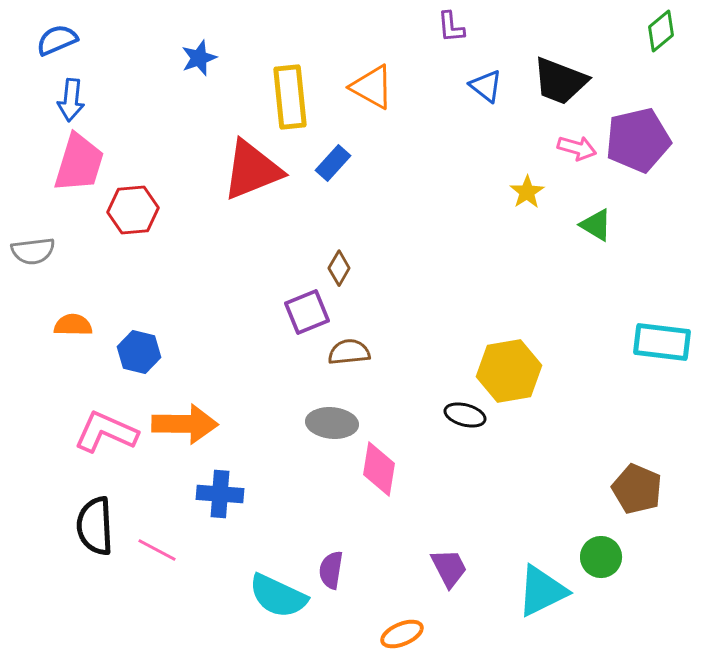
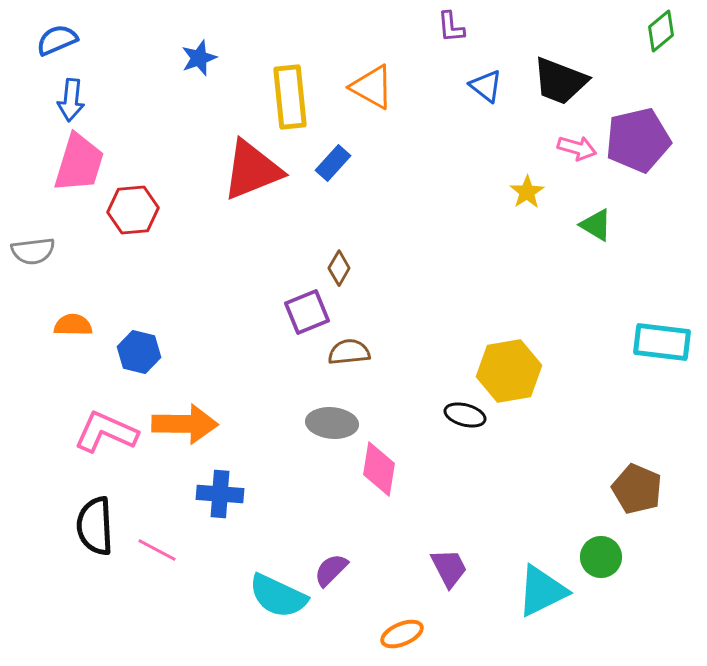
purple semicircle: rotated 36 degrees clockwise
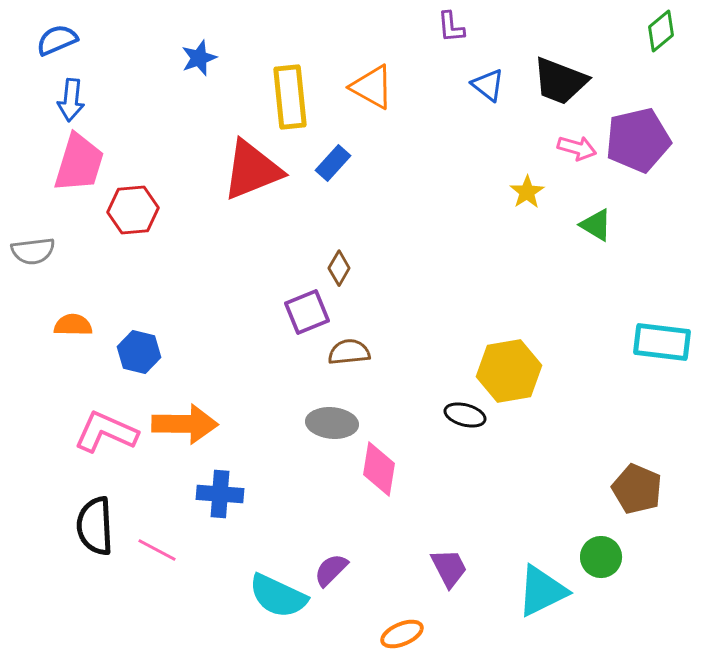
blue triangle: moved 2 px right, 1 px up
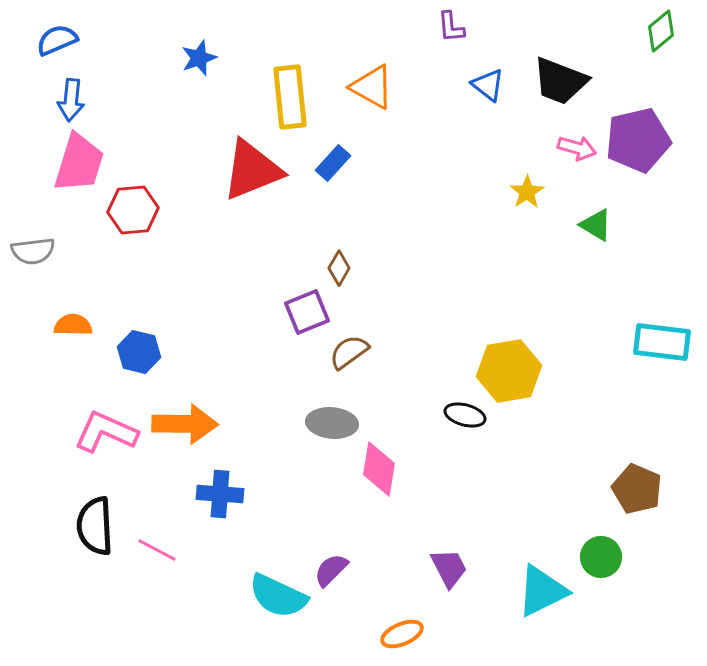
brown semicircle: rotated 30 degrees counterclockwise
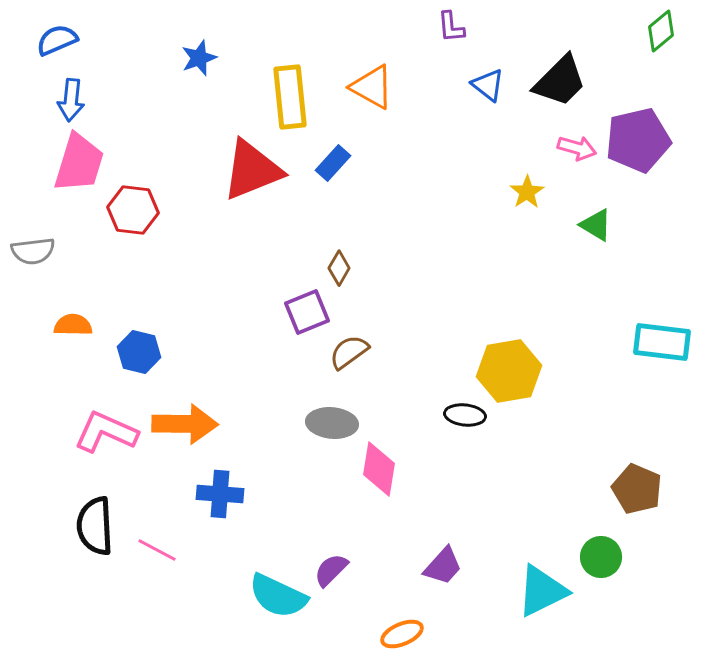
black trapezoid: rotated 66 degrees counterclockwise
red hexagon: rotated 12 degrees clockwise
black ellipse: rotated 9 degrees counterclockwise
purple trapezoid: moved 6 px left, 2 px up; rotated 69 degrees clockwise
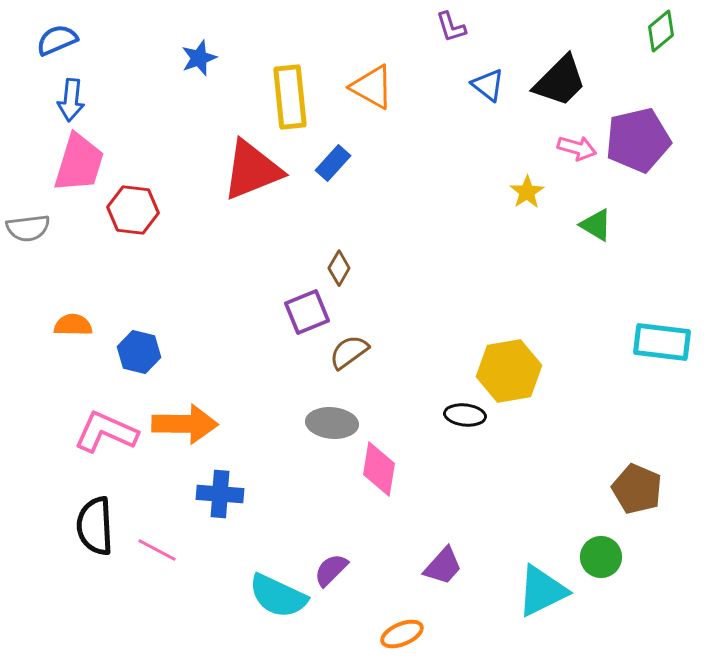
purple L-shape: rotated 12 degrees counterclockwise
gray semicircle: moved 5 px left, 23 px up
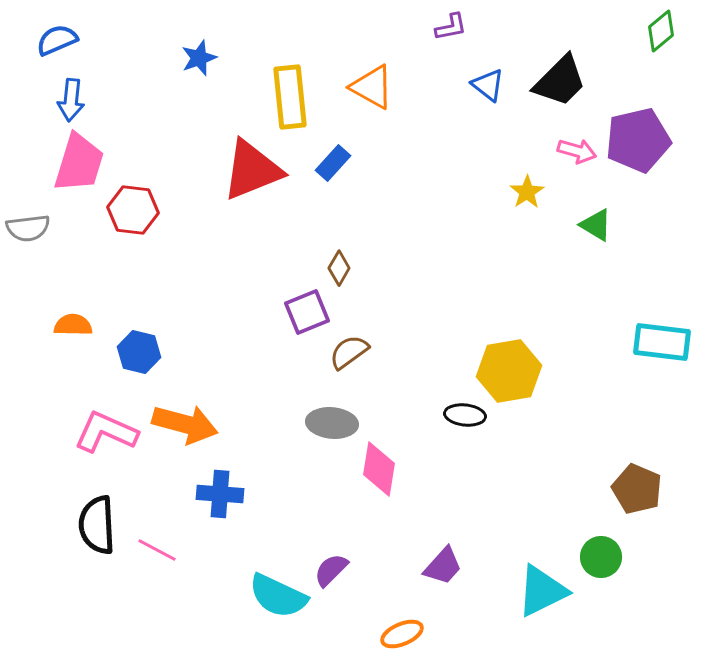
purple L-shape: rotated 84 degrees counterclockwise
pink arrow: moved 3 px down
orange arrow: rotated 14 degrees clockwise
black semicircle: moved 2 px right, 1 px up
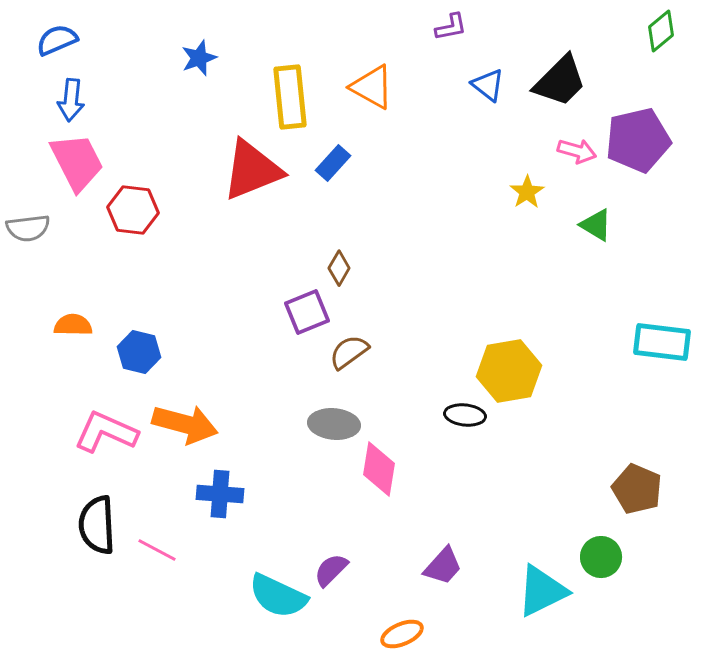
pink trapezoid: moved 2 px left, 1 px up; rotated 44 degrees counterclockwise
gray ellipse: moved 2 px right, 1 px down
